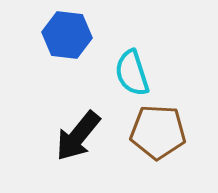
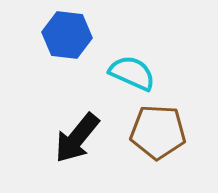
cyan semicircle: rotated 132 degrees clockwise
black arrow: moved 1 px left, 2 px down
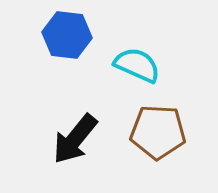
cyan semicircle: moved 5 px right, 8 px up
black arrow: moved 2 px left, 1 px down
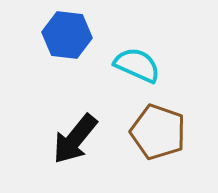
brown pentagon: rotated 16 degrees clockwise
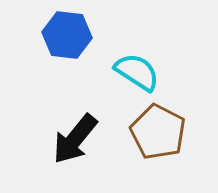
cyan semicircle: moved 7 px down; rotated 9 degrees clockwise
brown pentagon: rotated 8 degrees clockwise
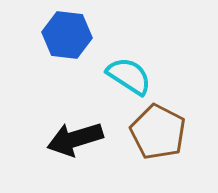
cyan semicircle: moved 8 px left, 4 px down
black arrow: rotated 34 degrees clockwise
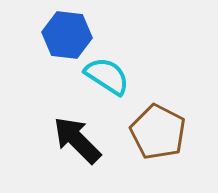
cyan semicircle: moved 22 px left
black arrow: moved 2 px right, 1 px down; rotated 62 degrees clockwise
